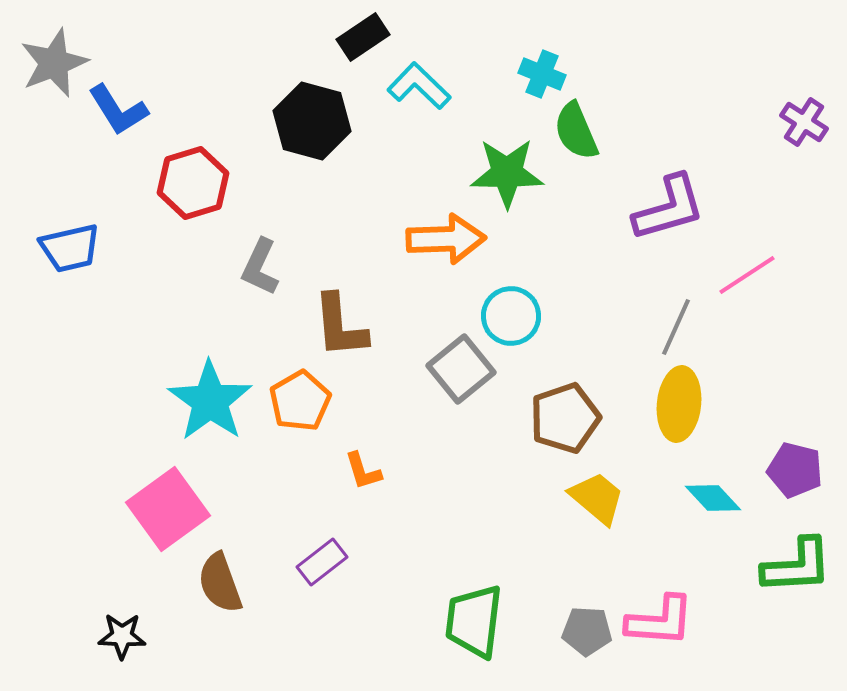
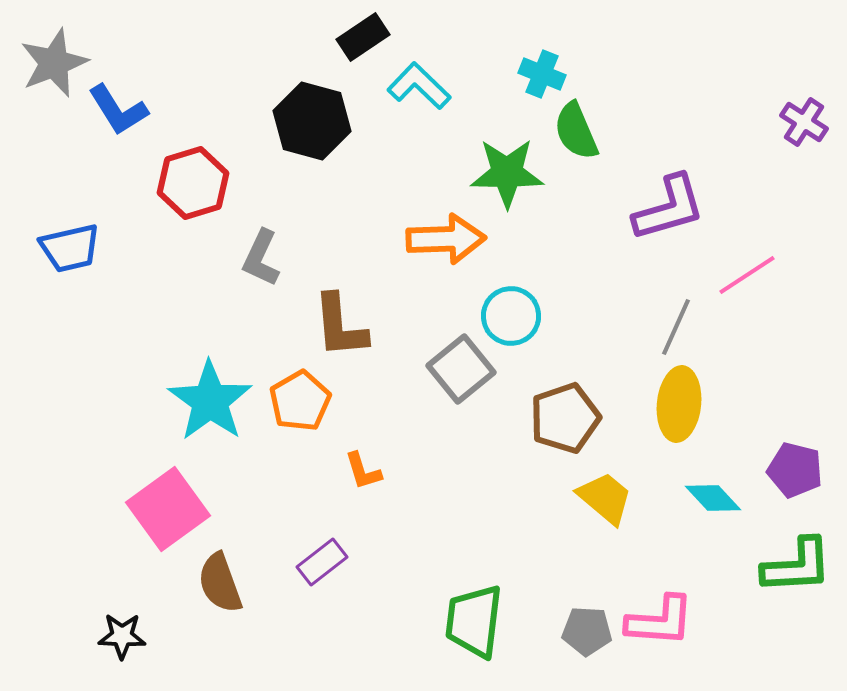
gray L-shape: moved 1 px right, 9 px up
yellow trapezoid: moved 8 px right
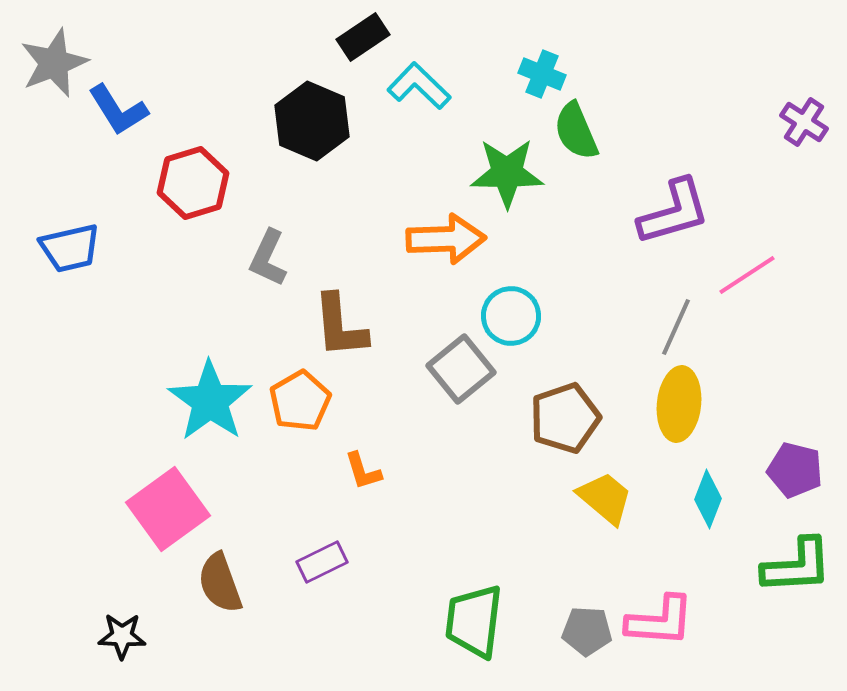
black hexagon: rotated 8 degrees clockwise
purple L-shape: moved 5 px right, 4 px down
gray L-shape: moved 7 px right
cyan diamond: moved 5 px left, 1 px down; rotated 64 degrees clockwise
purple rectangle: rotated 12 degrees clockwise
